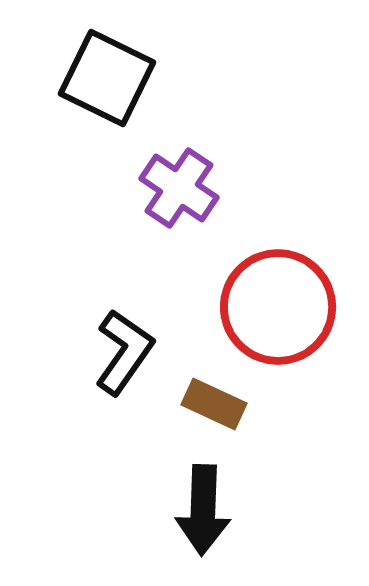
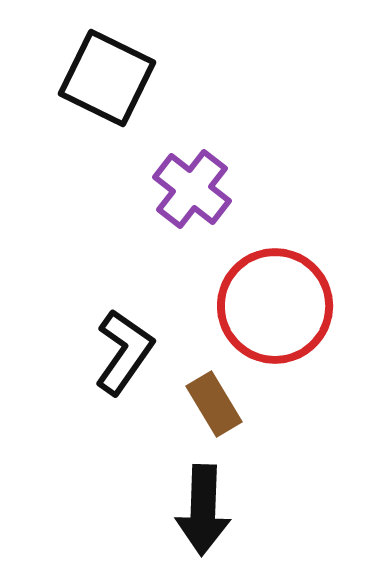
purple cross: moved 13 px right, 1 px down; rotated 4 degrees clockwise
red circle: moved 3 px left, 1 px up
brown rectangle: rotated 34 degrees clockwise
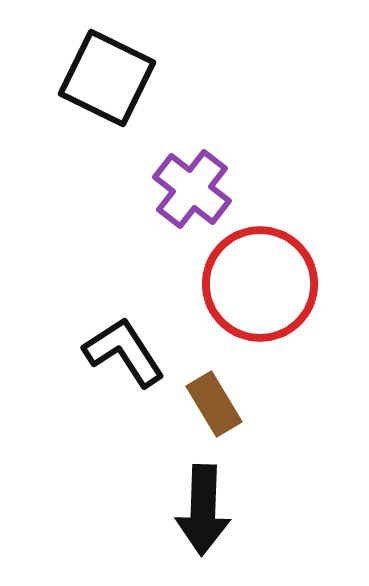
red circle: moved 15 px left, 22 px up
black L-shape: rotated 68 degrees counterclockwise
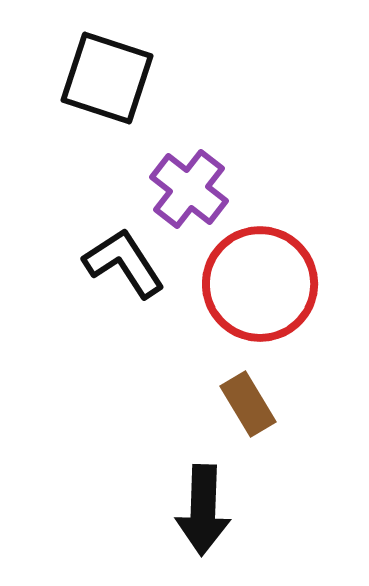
black square: rotated 8 degrees counterclockwise
purple cross: moved 3 px left
black L-shape: moved 89 px up
brown rectangle: moved 34 px right
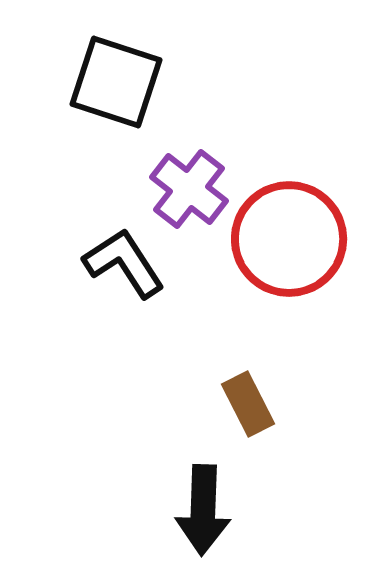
black square: moved 9 px right, 4 px down
red circle: moved 29 px right, 45 px up
brown rectangle: rotated 4 degrees clockwise
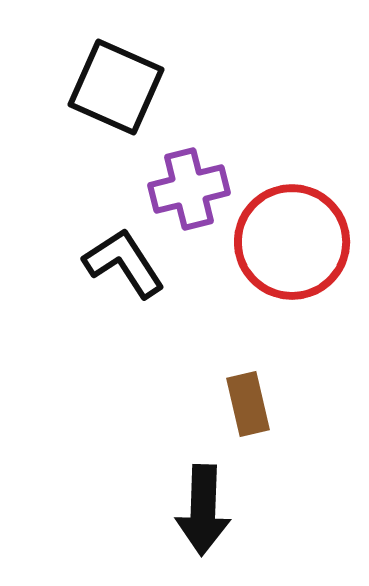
black square: moved 5 px down; rotated 6 degrees clockwise
purple cross: rotated 38 degrees clockwise
red circle: moved 3 px right, 3 px down
brown rectangle: rotated 14 degrees clockwise
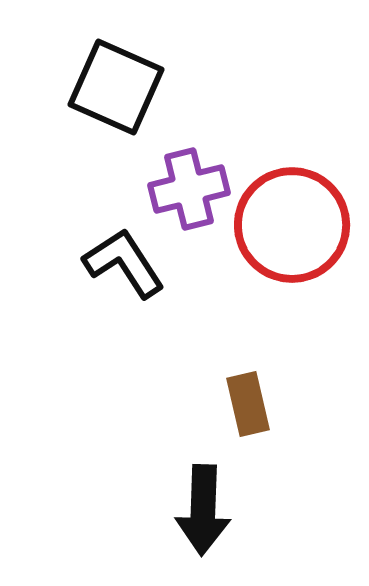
red circle: moved 17 px up
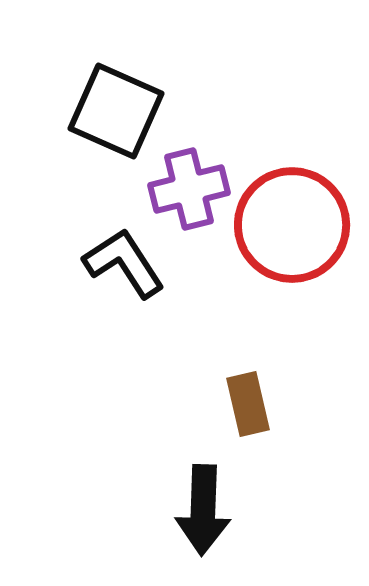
black square: moved 24 px down
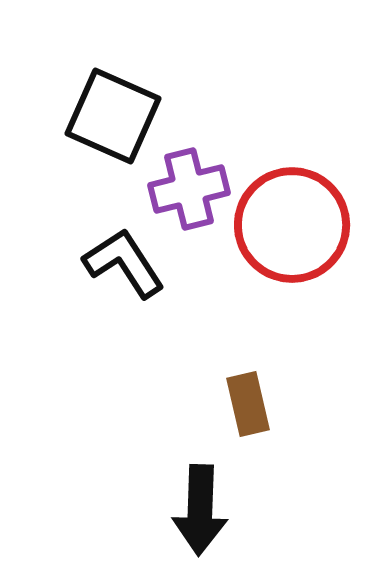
black square: moved 3 px left, 5 px down
black arrow: moved 3 px left
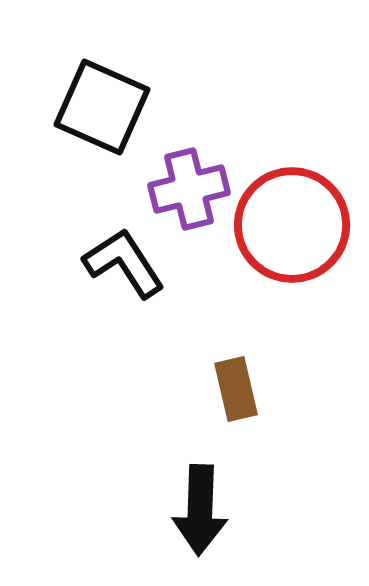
black square: moved 11 px left, 9 px up
brown rectangle: moved 12 px left, 15 px up
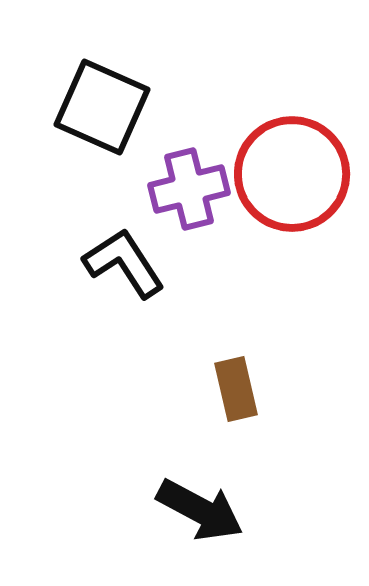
red circle: moved 51 px up
black arrow: rotated 64 degrees counterclockwise
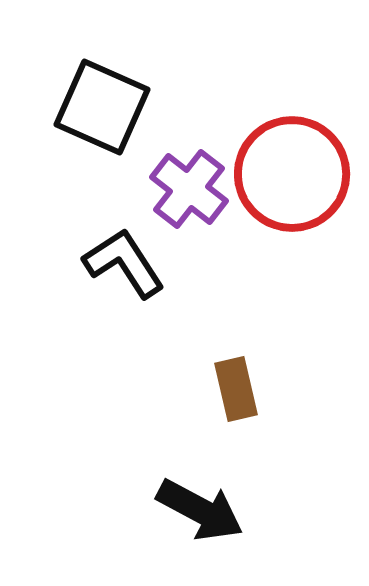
purple cross: rotated 38 degrees counterclockwise
